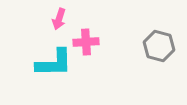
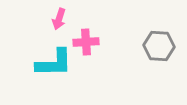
gray hexagon: rotated 12 degrees counterclockwise
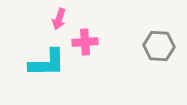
pink cross: moved 1 px left
cyan L-shape: moved 7 px left
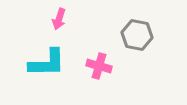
pink cross: moved 14 px right, 24 px down; rotated 20 degrees clockwise
gray hexagon: moved 22 px left, 11 px up; rotated 8 degrees clockwise
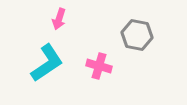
cyan L-shape: rotated 33 degrees counterclockwise
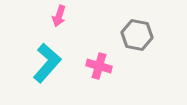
pink arrow: moved 3 px up
cyan L-shape: rotated 15 degrees counterclockwise
